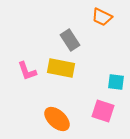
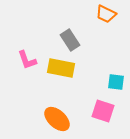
orange trapezoid: moved 4 px right, 3 px up
pink L-shape: moved 11 px up
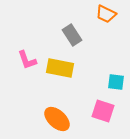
gray rectangle: moved 2 px right, 5 px up
yellow rectangle: moved 1 px left
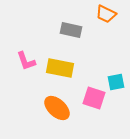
gray rectangle: moved 1 px left, 5 px up; rotated 45 degrees counterclockwise
pink L-shape: moved 1 px left, 1 px down
cyan square: rotated 18 degrees counterclockwise
pink square: moved 9 px left, 13 px up
orange ellipse: moved 11 px up
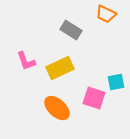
gray rectangle: rotated 20 degrees clockwise
yellow rectangle: rotated 36 degrees counterclockwise
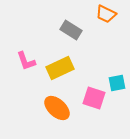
cyan square: moved 1 px right, 1 px down
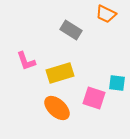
yellow rectangle: moved 5 px down; rotated 8 degrees clockwise
cyan square: rotated 18 degrees clockwise
